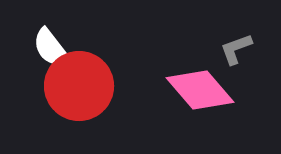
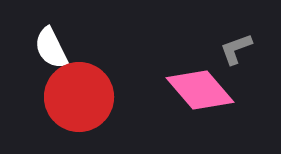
white semicircle: rotated 12 degrees clockwise
red circle: moved 11 px down
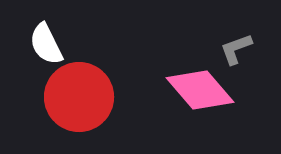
white semicircle: moved 5 px left, 4 px up
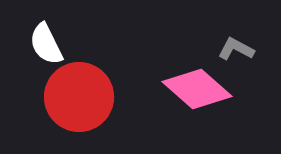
gray L-shape: rotated 48 degrees clockwise
pink diamond: moved 3 px left, 1 px up; rotated 8 degrees counterclockwise
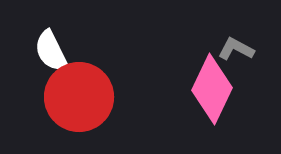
white semicircle: moved 5 px right, 7 px down
pink diamond: moved 15 px right; rotated 74 degrees clockwise
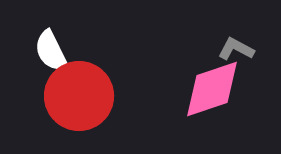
pink diamond: rotated 46 degrees clockwise
red circle: moved 1 px up
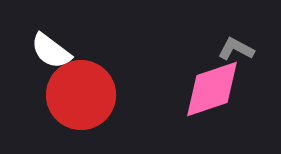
white semicircle: rotated 27 degrees counterclockwise
red circle: moved 2 px right, 1 px up
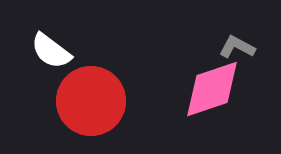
gray L-shape: moved 1 px right, 2 px up
red circle: moved 10 px right, 6 px down
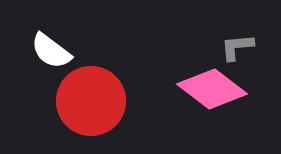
gray L-shape: rotated 33 degrees counterclockwise
pink diamond: rotated 56 degrees clockwise
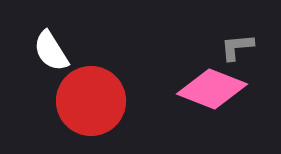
white semicircle: rotated 21 degrees clockwise
pink diamond: rotated 16 degrees counterclockwise
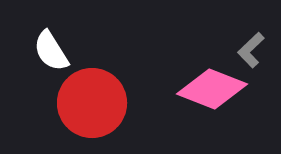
gray L-shape: moved 14 px right, 3 px down; rotated 39 degrees counterclockwise
red circle: moved 1 px right, 2 px down
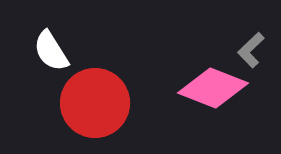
pink diamond: moved 1 px right, 1 px up
red circle: moved 3 px right
